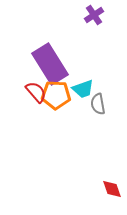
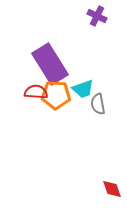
purple cross: moved 3 px right, 1 px down; rotated 30 degrees counterclockwise
red semicircle: rotated 45 degrees counterclockwise
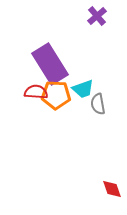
purple cross: rotated 24 degrees clockwise
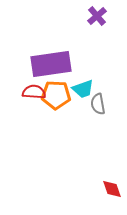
purple rectangle: moved 1 px right; rotated 66 degrees counterclockwise
red semicircle: moved 2 px left
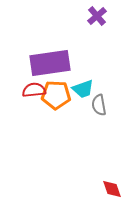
purple rectangle: moved 1 px left, 1 px up
red semicircle: moved 2 px up; rotated 10 degrees counterclockwise
gray semicircle: moved 1 px right, 1 px down
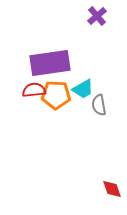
cyan trapezoid: rotated 10 degrees counterclockwise
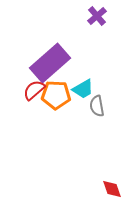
purple rectangle: rotated 33 degrees counterclockwise
red semicircle: rotated 35 degrees counterclockwise
gray semicircle: moved 2 px left, 1 px down
